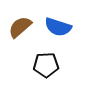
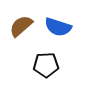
brown semicircle: moved 1 px right, 1 px up
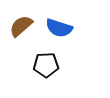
blue semicircle: moved 1 px right, 1 px down
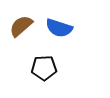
black pentagon: moved 2 px left, 3 px down
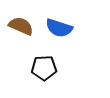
brown semicircle: rotated 65 degrees clockwise
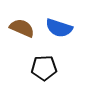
brown semicircle: moved 1 px right, 2 px down
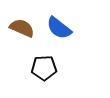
blue semicircle: rotated 20 degrees clockwise
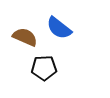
brown semicircle: moved 3 px right, 9 px down
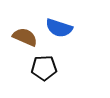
blue semicircle: rotated 20 degrees counterclockwise
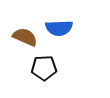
blue semicircle: rotated 20 degrees counterclockwise
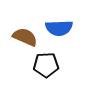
black pentagon: moved 2 px right, 3 px up
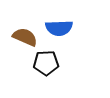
black pentagon: moved 2 px up
